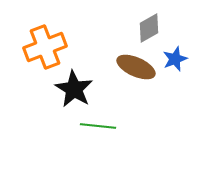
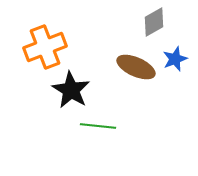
gray diamond: moved 5 px right, 6 px up
black star: moved 3 px left, 1 px down
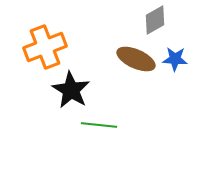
gray diamond: moved 1 px right, 2 px up
blue star: rotated 25 degrees clockwise
brown ellipse: moved 8 px up
green line: moved 1 px right, 1 px up
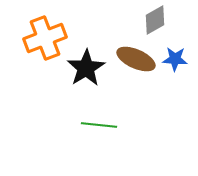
orange cross: moved 9 px up
black star: moved 15 px right, 22 px up; rotated 9 degrees clockwise
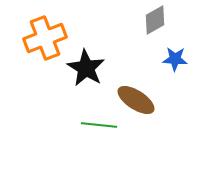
brown ellipse: moved 41 px down; rotated 9 degrees clockwise
black star: rotated 9 degrees counterclockwise
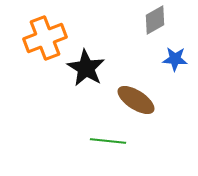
green line: moved 9 px right, 16 px down
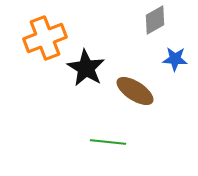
brown ellipse: moved 1 px left, 9 px up
green line: moved 1 px down
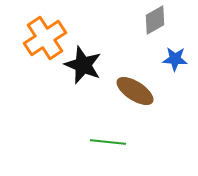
orange cross: rotated 12 degrees counterclockwise
black star: moved 3 px left, 3 px up; rotated 9 degrees counterclockwise
